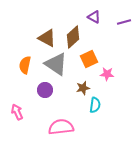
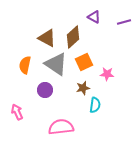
orange square: moved 5 px left, 3 px down
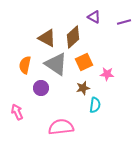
purple circle: moved 4 px left, 2 px up
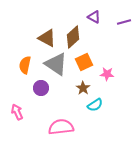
brown star: rotated 24 degrees counterclockwise
cyan semicircle: rotated 49 degrees clockwise
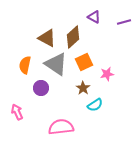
pink star: rotated 16 degrees counterclockwise
